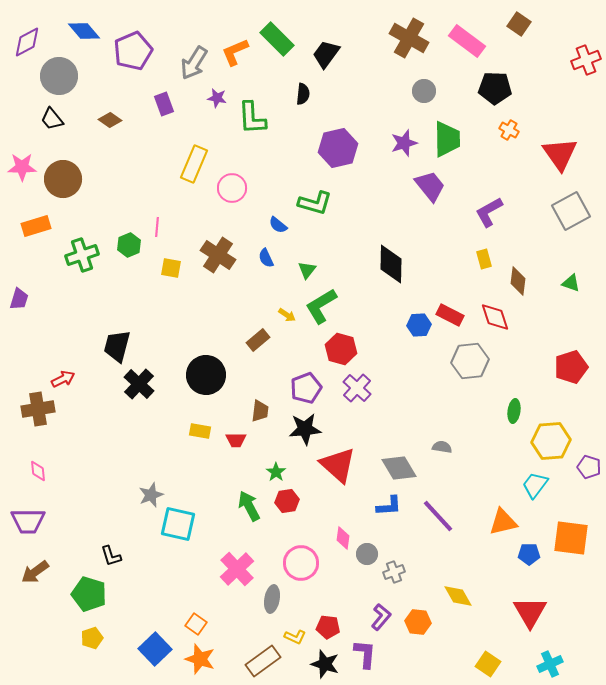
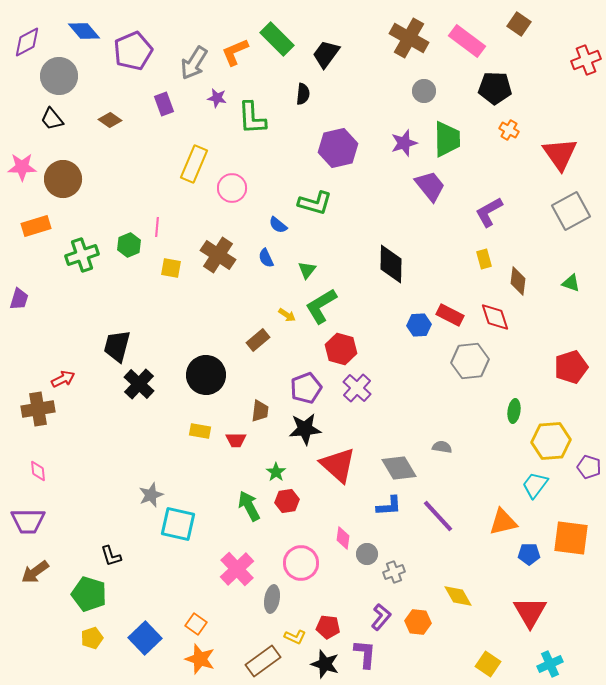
blue square at (155, 649): moved 10 px left, 11 px up
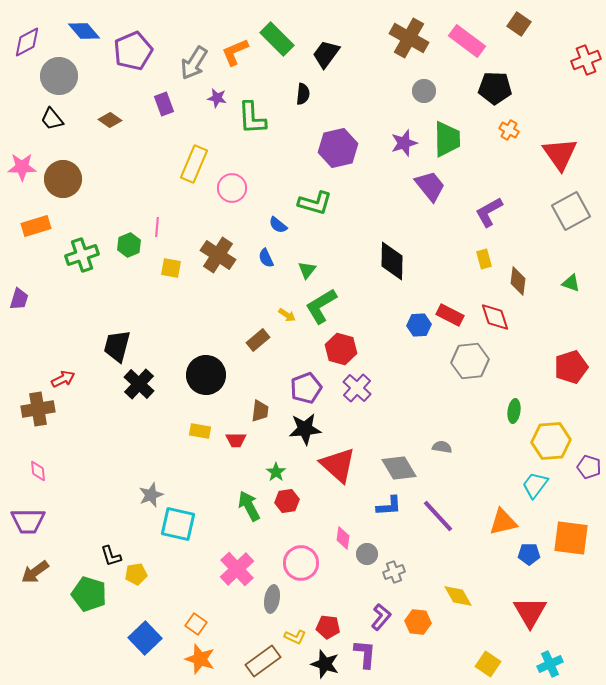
black diamond at (391, 264): moved 1 px right, 3 px up
yellow pentagon at (92, 638): moved 44 px right, 64 px up; rotated 10 degrees clockwise
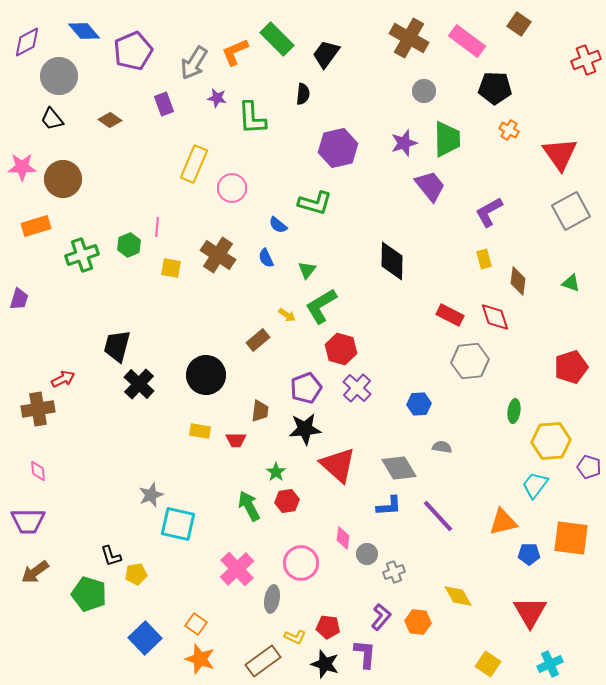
blue hexagon at (419, 325): moved 79 px down
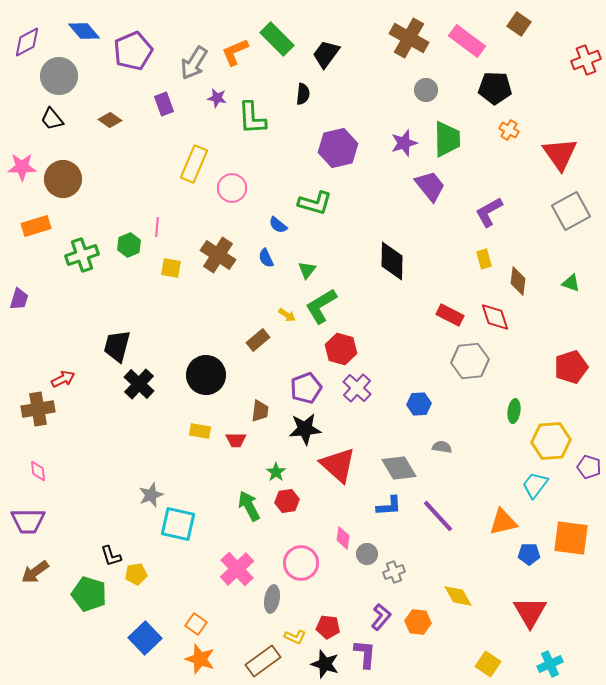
gray circle at (424, 91): moved 2 px right, 1 px up
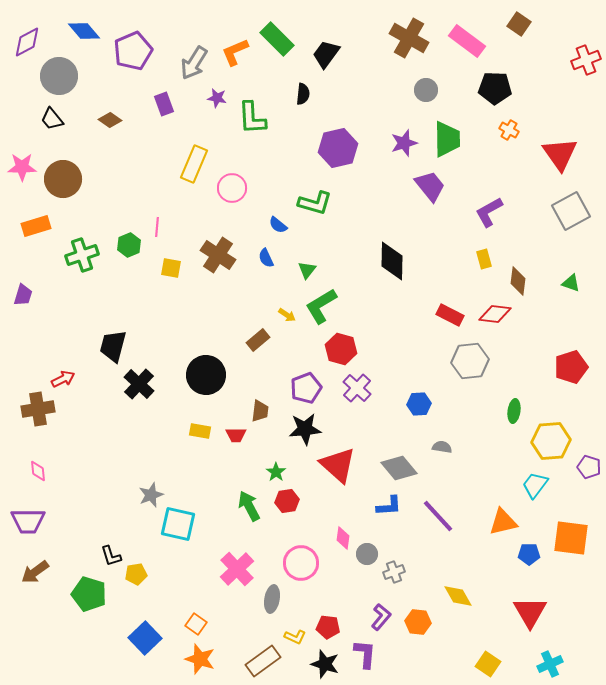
purple trapezoid at (19, 299): moved 4 px right, 4 px up
red diamond at (495, 317): moved 3 px up; rotated 64 degrees counterclockwise
black trapezoid at (117, 346): moved 4 px left
red trapezoid at (236, 440): moved 5 px up
gray diamond at (399, 468): rotated 9 degrees counterclockwise
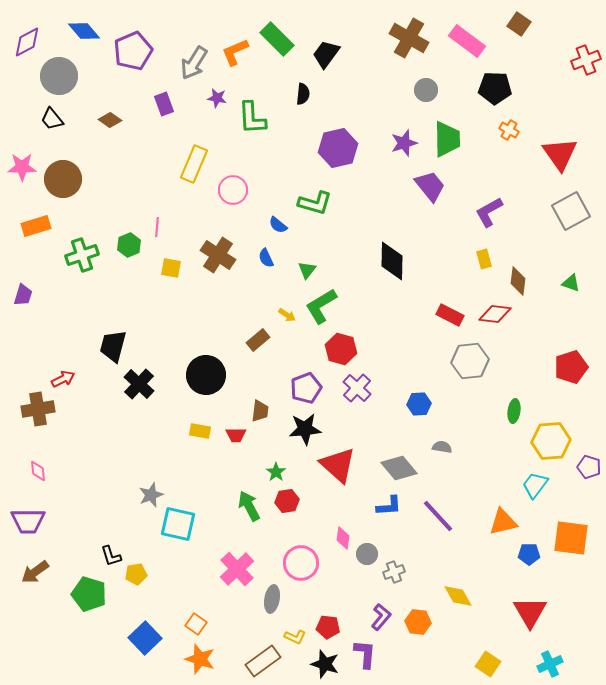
pink circle at (232, 188): moved 1 px right, 2 px down
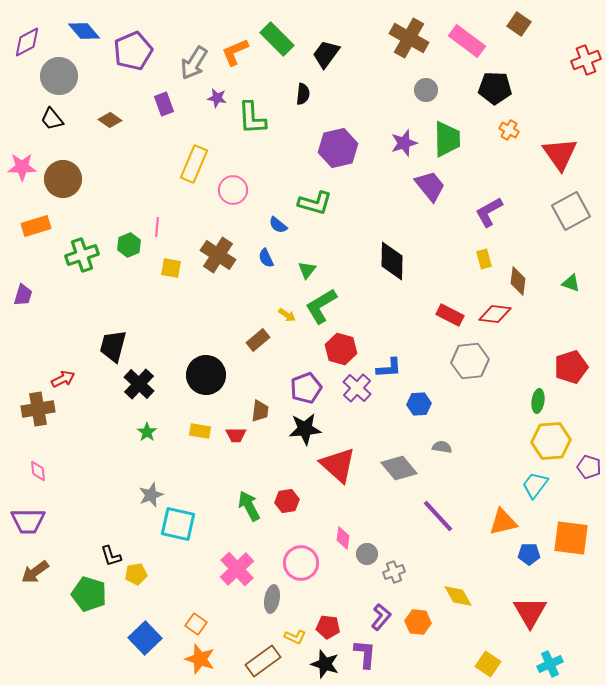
green ellipse at (514, 411): moved 24 px right, 10 px up
green star at (276, 472): moved 129 px left, 40 px up
blue L-shape at (389, 506): moved 138 px up
